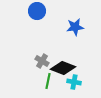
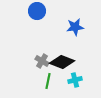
black diamond: moved 1 px left, 6 px up
cyan cross: moved 1 px right, 2 px up; rotated 24 degrees counterclockwise
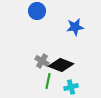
black diamond: moved 1 px left, 3 px down
cyan cross: moved 4 px left, 7 px down
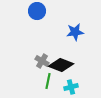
blue star: moved 5 px down
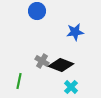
green line: moved 29 px left
cyan cross: rotated 32 degrees counterclockwise
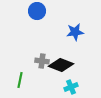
gray cross: rotated 24 degrees counterclockwise
green line: moved 1 px right, 1 px up
cyan cross: rotated 24 degrees clockwise
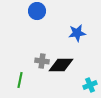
blue star: moved 2 px right, 1 px down
black diamond: rotated 20 degrees counterclockwise
cyan cross: moved 19 px right, 2 px up
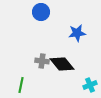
blue circle: moved 4 px right, 1 px down
black diamond: moved 1 px right, 1 px up; rotated 50 degrees clockwise
green line: moved 1 px right, 5 px down
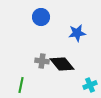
blue circle: moved 5 px down
